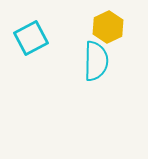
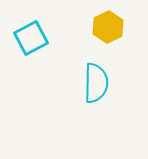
cyan semicircle: moved 22 px down
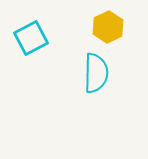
cyan semicircle: moved 10 px up
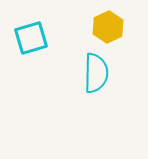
cyan square: rotated 12 degrees clockwise
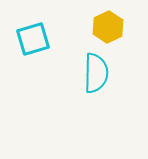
cyan square: moved 2 px right, 1 px down
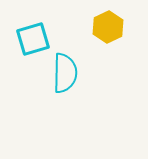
cyan semicircle: moved 31 px left
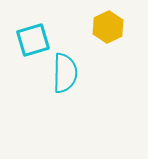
cyan square: moved 1 px down
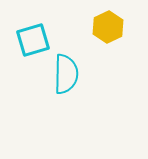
cyan semicircle: moved 1 px right, 1 px down
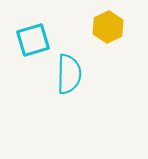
cyan semicircle: moved 3 px right
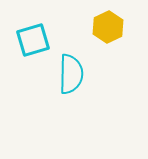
cyan semicircle: moved 2 px right
